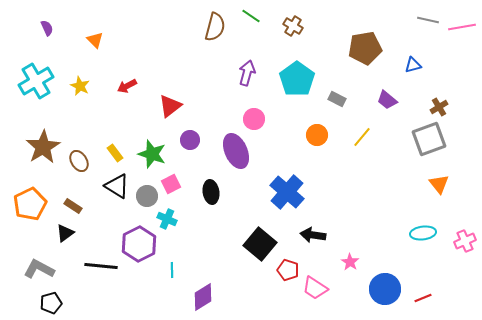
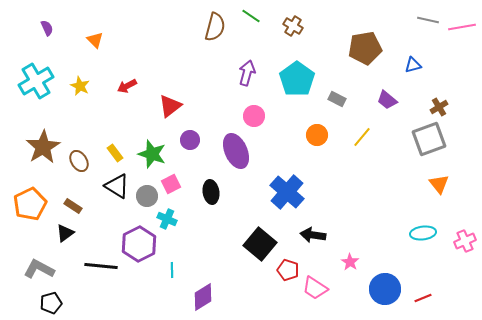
pink circle at (254, 119): moved 3 px up
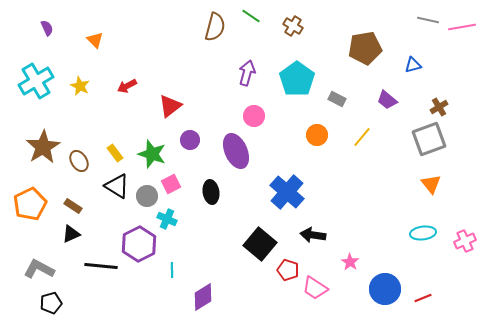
orange triangle at (439, 184): moved 8 px left
black triangle at (65, 233): moved 6 px right, 1 px down; rotated 12 degrees clockwise
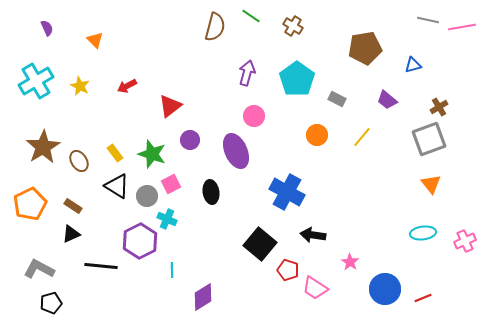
blue cross at (287, 192): rotated 12 degrees counterclockwise
purple hexagon at (139, 244): moved 1 px right, 3 px up
